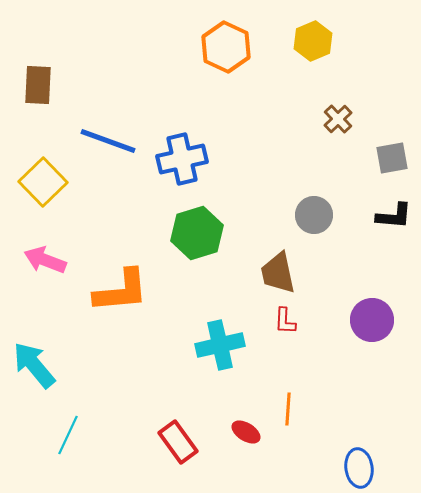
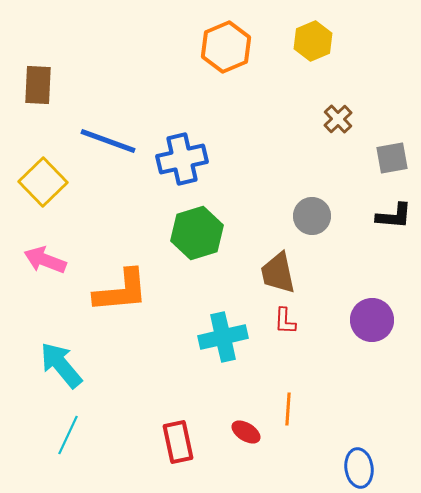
orange hexagon: rotated 12 degrees clockwise
gray circle: moved 2 px left, 1 px down
cyan cross: moved 3 px right, 8 px up
cyan arrow: moved 27 px right
red rectangle: rotated 24 degrees clockwise
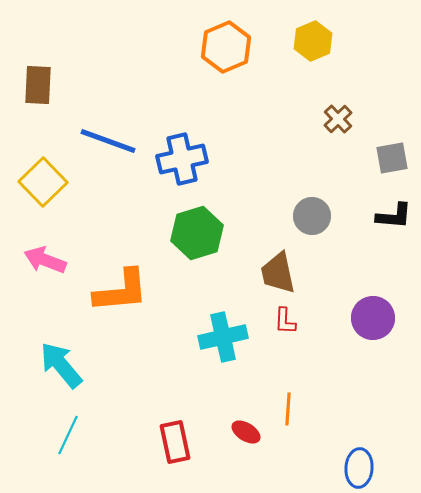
purple circle: moved 1 px right, 2 px up
red rectangle: moved 3 px left
blue ellipse: rotated 12 degrees clockwise
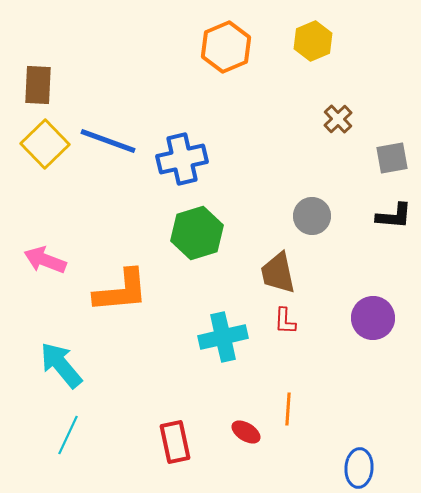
yellow square: moved 2 px right, 38 px up
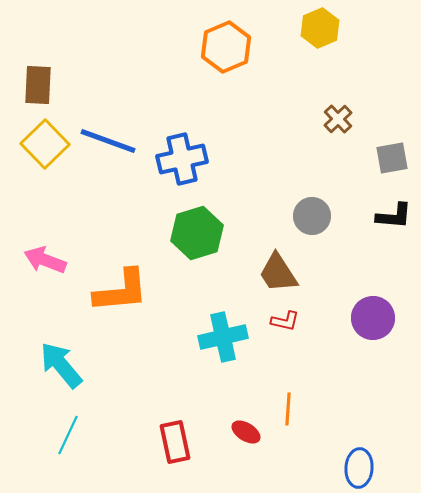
yellow hexagon: moved 7 px right, 13 px up
brown trapezoid: rotated 21 degrees counterclockwise
red L-shape: rotated 80 degrees counterclockwise
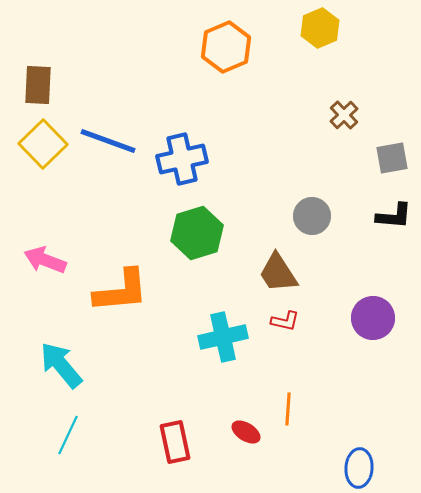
brown cross: moved 6 px right, 4 px up
yellow square: moved 2 px left
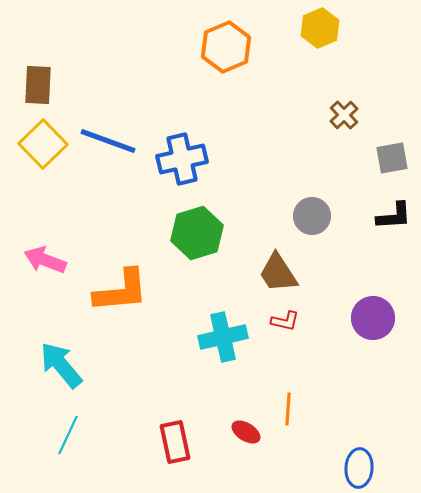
black L-shape: rotated 9 degrees counterclockwise
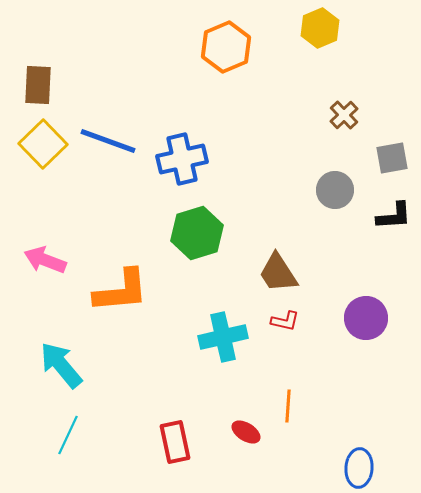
gray circle: moved 23 px right, 26 px up
purple circle: moved 7 px left
orange line: moved 3 px up
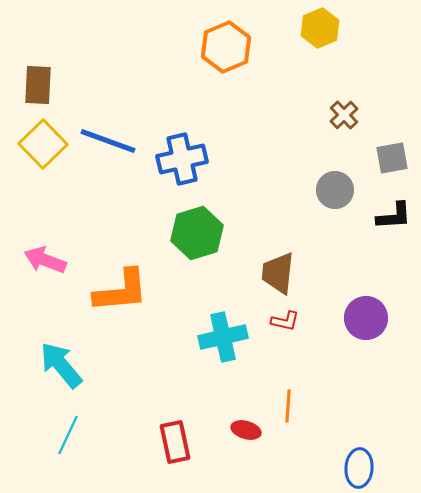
brown trapezoid: rotated 39 degrees clockwise
red ellipse: moved 2 px up; rotated 16 degrees counterclockwise
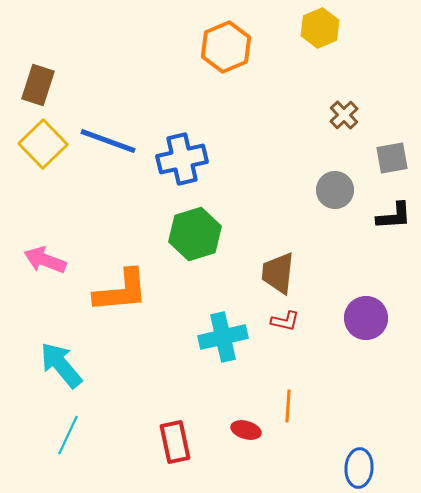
brown rectangle: rotated 15 degrees clockwise
green hexagon: moved 2 px left, 1 px down
